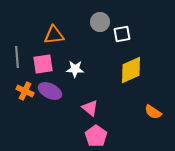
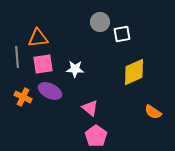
orange triangle: moved 16 px left, 3 px down
yellow diamond: moved 3 px right, 2 px down
orange cross: moved 2 px left, 6 px down
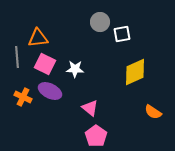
pink square: moved 2 px right; rotated 35 degrees clockwise
yellow diamond: moved 1 px right
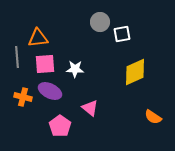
pink square: rotated 30 degrees counterclockwise
orange cross: rotated 12 degrees counterclockwise
orange semicircle: moved 5 px down
pink pentagon: moved 36 px left, 10 px up
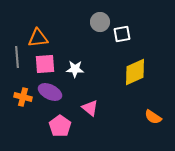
purple ellipse: moved 1 px down
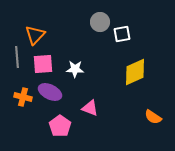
orange triangle: moved 3 px left, 3 px up; rotated 40 degrees counterclockwise
pink square: moved 2 px left
pink triangle: rotated 18 degrees counterclockwise
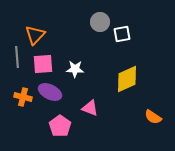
yellow diamond: moved 8 px left, 7 px down
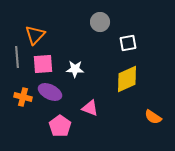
white square: moved 6 px right, 9 px down
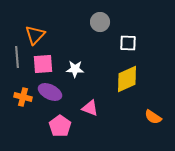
white square: rotated 12 degrees clockwise
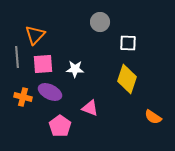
yellow diamond: rotated 48 degrees counterclockwise
